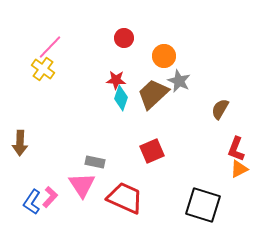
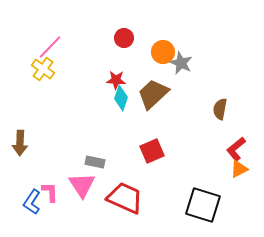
orange circle: moved 1 px left, 4 px up
gray star: moved 2 px right, 18 px up
brown semicircle: rotated 20 degrees counterclockwise
red L-shape: rotated 30 degrees clockwise
pink L-shape: moved 5 px up; rotated 45 degrees counterclockwise
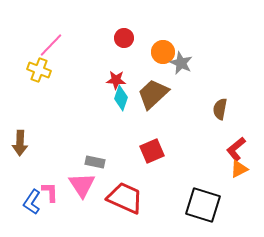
pink line: moved 1 px right, 2 px up
yellow cross: moved 4 px left, 1 px down; rotated 15 degrees counterclockwise
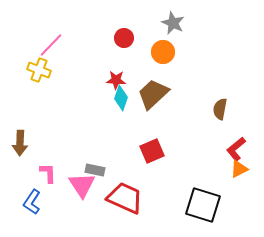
gray star: moved 8 px left, 40 px up
gray rectangle: moved 8 px down
pink L-shape: moved 2 px left, 19 px up
